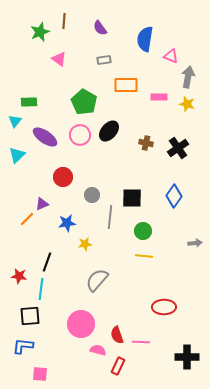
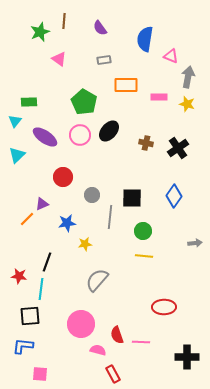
red rectangle at (118, 366): moved 5 px left, 8 px down; rotated 54 degrees counterclockwise
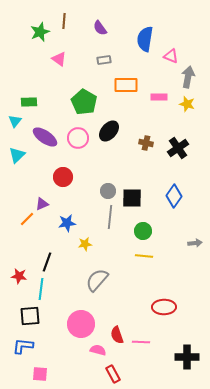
pink circle at (80, 135): moved 2 px left, 3 px down
gray circle at (92, 195): moved 16 px right, 4 px up
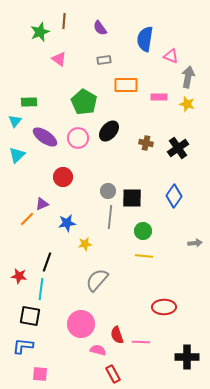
black square at (30, 316): rotated 15 degrees clockwise
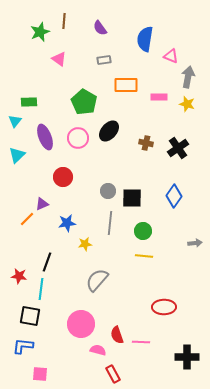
purple ellipse at (45, 137): rotated 35 degrees clockwise
gray line at (110, 217): moved 6 px down
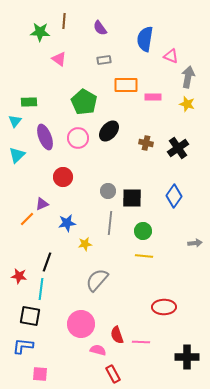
green star at (40, 32): rotated 24 degrees clockwise
pink rectangle at (159, 97): moved 6 px left
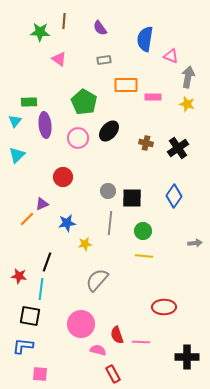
purple ellipse at (45, 137): moved 12 px up; rotated 15 degrees clockwise
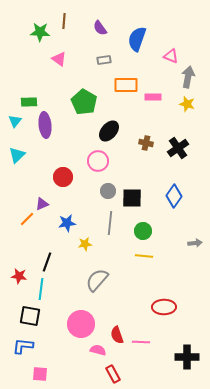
blue semicircle at (145, 39): moved 8 px left; rotated 10 degrees clockwise
pink circle at (78, 138): moved 20 px right, 23 px down
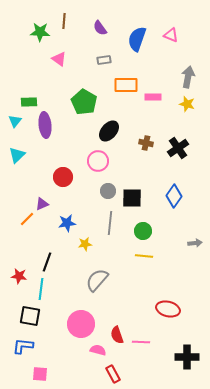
pink triangle at (171, 56): moved 21 px up
red ellipse at (164, 307): moved 4 px right, 2 px down; rotated 15 degrees clockwise
